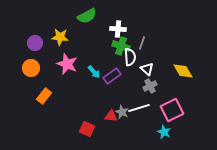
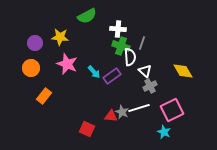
white triangle: moved 2 px left, 2 px down
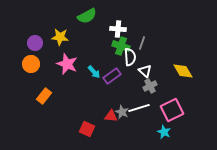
orange circle: moved 4 px up
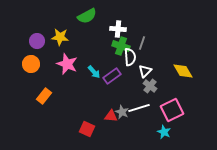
purple circle: moved 2 px right, 2 px up
white triangle: rotated 32 degrees clockwise
gray cross: rotated 24 degrees counterclockwise
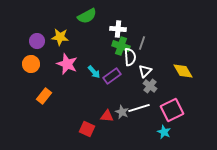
red triangle: moved 4 px left
